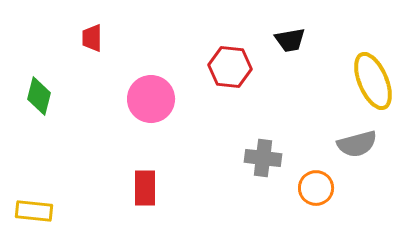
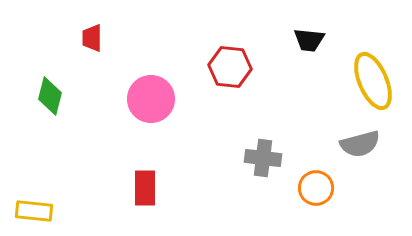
black trapezoid: moved 19 px right; rotated 16 degrees clockwise
green diamond: moved 11 px right
gray semicircle: moved 3 px right
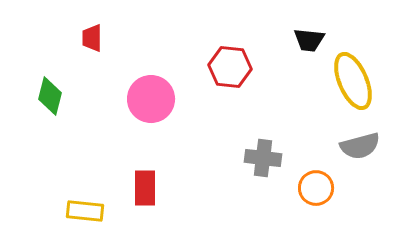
yellow ellipse: moved 20 px left
gray semicircle: moved 2 px down
yellow rectangle: moved 51 px right
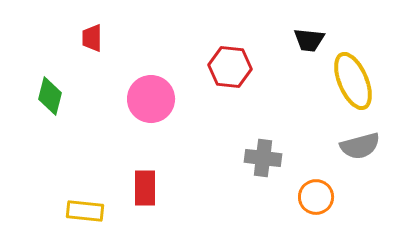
orange circle: moved 9 px down
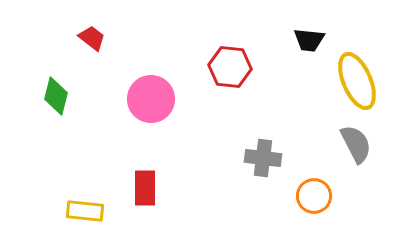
red trapezoid: rotated 128 degrees clockwise
yellow ellipse: moved 4 px right
green diamond: moved 6 px right
gray semicircle: moved 4 px left, 2 px up; rotated 102 degrees counterclockwise
orange circle: moved 2 px left, 1 px up
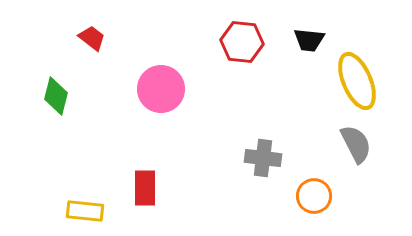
red hexagon: moved 12 px right, 25 px up
pink circle: moved 10 px right, 10 px up
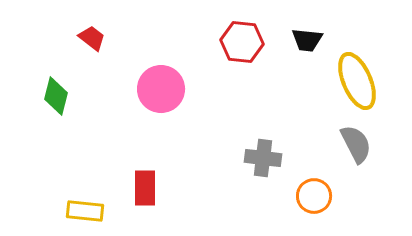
black trapezoid: moved 2 px left
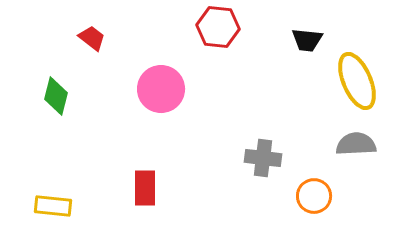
red hexagon: moved 24 px left, 15 px up
gray semicircle: rotated 66 degrees counterclockwise
yellow rectangle: moved 32 px left, 5 px up
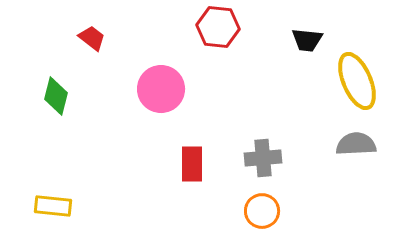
gray cross: rotated 12 degrees counterclockwise
red rectangle: moved 47 px right, 24 px up
orange circle: moved 52 px left, 15 px down
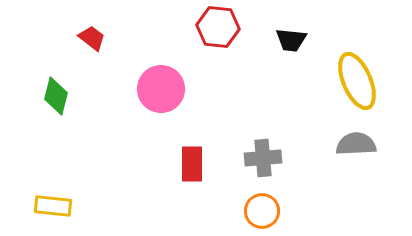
black trapezoid: moved 16 px left
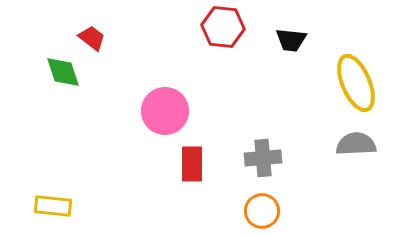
red hexagon: moved 5 px right
yellow ellipse: moved 1 px left, 2 px down
pink circle: moved 4 px right, 22 px down
green diamond: moved 7 px right, 24 px up; rotated 33 degrees counterclockwise
